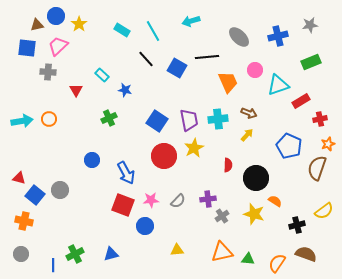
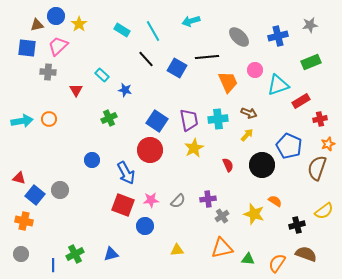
red circle at (164, 156): moved 14 px left, 6 px up
red semicircle at (228, 165): rotated 24 degrees counterclockwise
black circle at (256, 178): moved 6 px right, 13 px up
orange triangle at (222, 252): moved 4 px up
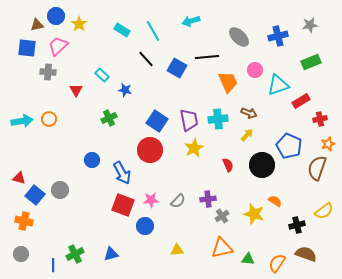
blue arrow at (126, 173): moved 4 px left
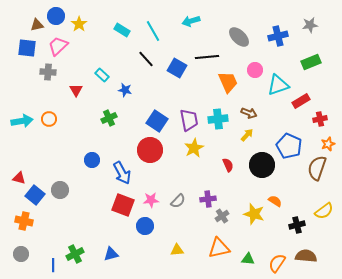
orange triangle at (222, 248): moved 3 px left
brown semicircle at (306, 254): moved 2 px down; rotated 15 degrees counterclockwise
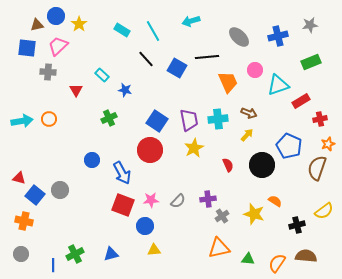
yellow triangle at (177, 250): moved 23 px left
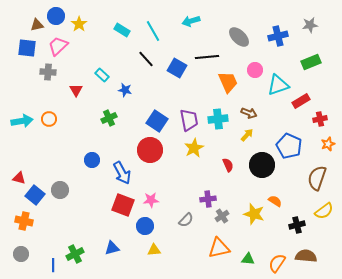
brown semicircle at (317, 168): moved 10 px down
gray semicircle at (178, 201): moved 8 px right, 19 px down
blue triangle at (111, 254): moved 1 px right, 6 px up
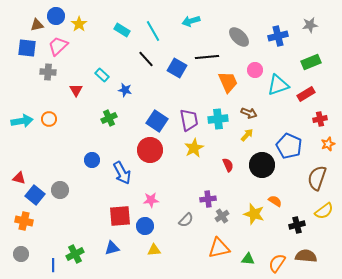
red rectangle at (301, 101): moved 5 px right, 7 px up
red square at (123, 205): moved 3 px left, 11 px down; rotated 25 degrees counterclockwise
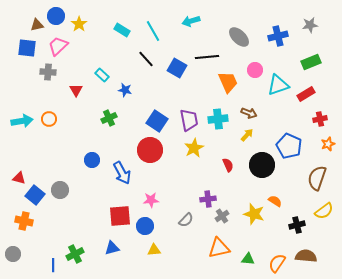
gray circle at (21, 254): moved 8 px left
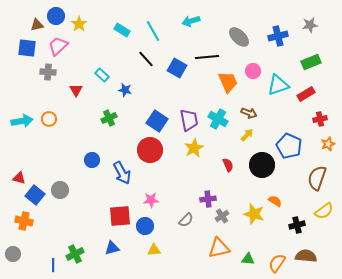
pink circle at (255, 70): moved 2 px left, 1 px down
cyan cross at (218, 119): rotated 36 degrees clockwise
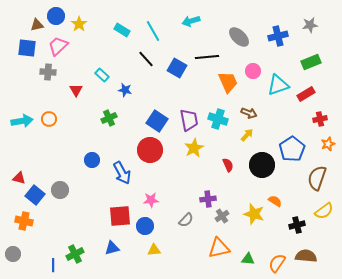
cyan cross at (218, 119): rotated 12 degrees counterclockwise
blue pentagon at (289, 146): moved 3 px right, 3 px down; rotated 15 degrees clockwise
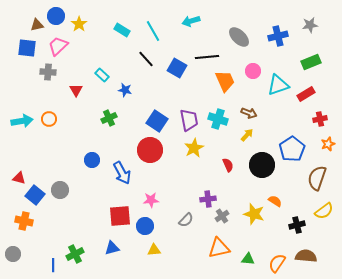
orange trapezoid at (228, 82): moved 3 px left, 1 px up
